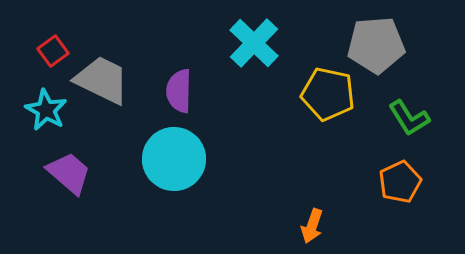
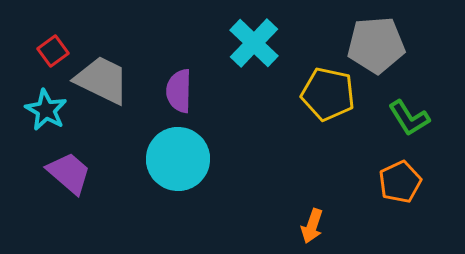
cyan circle: moved 4 px right
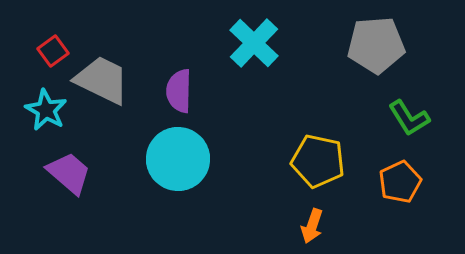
yellow pentagon: moved 10 px left, 67 px down
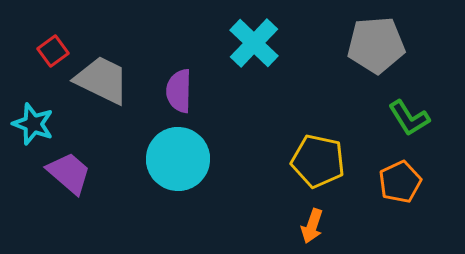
cyan star: moved 13 px left, 14 px down; rotated 9 degrees counterclockwise
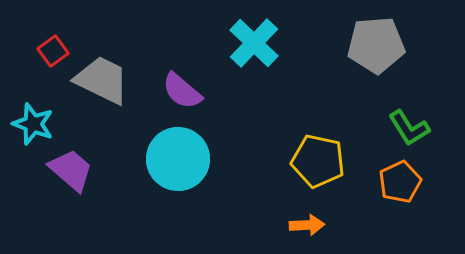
purple semicircle: moved 3 px right; rotated 51 degrees counterclockwise
green L-shape: moved 10 px down
purple trapezoid: moved 2 px right, 3 px up
orange arrow: moved 5 px left, 1 px up; rotated 112 degrees counterclockwise
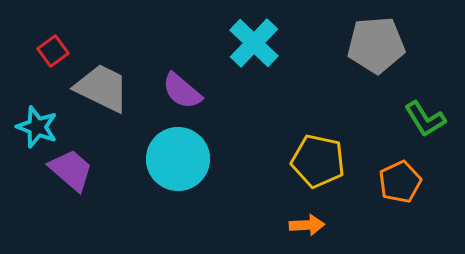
gray trapezoid: moved 8 px down
cyan star: moved 4 px right, 3 px down
green L-shape: moved 16 px right, 9 px up
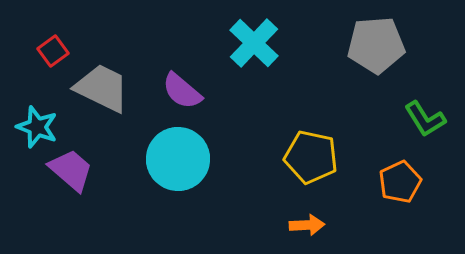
yellow pentagon: moved 7 px left, 4 px up
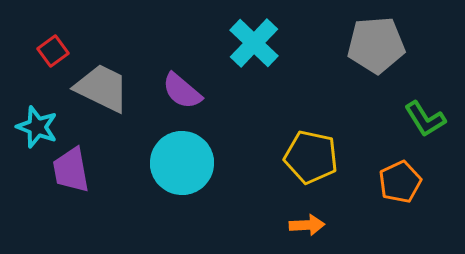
cyan circle: moved 4 px right, 4 px down
purple trapezoid: rotated 141 degrees counterclockwise
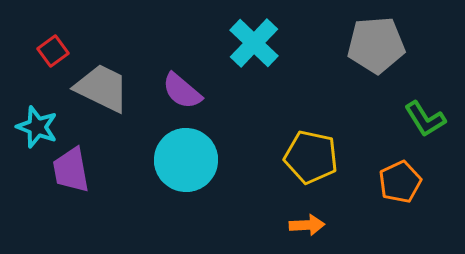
cyan circle: moved 4 px right, 3 px up
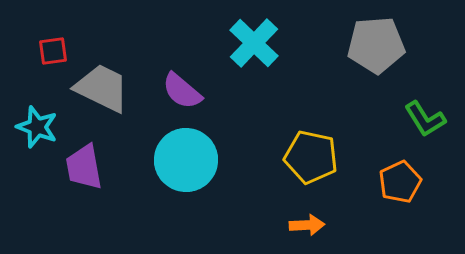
red square: rotated 28 degrees clockwise
purple trapezoid: moved 13 px right, 3 px up
